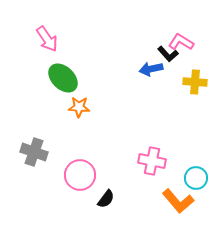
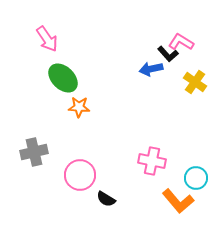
yellow cross: rotated 30 degrees clockwise
gray cross: rotated 32 degrees counterclockwise
black semicircle: rotated 84 degrees clockwise
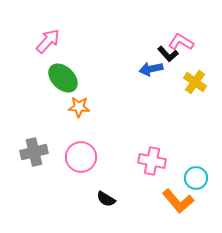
pink arrow: moved 1 px right, 2 px down; rotated 104 degrees counterclockwise
pink circle: moved 1 px right, 18 px up
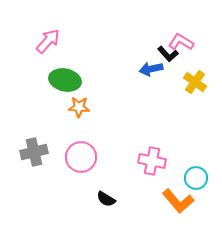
green ellipse: moved 2 px right, 2 px down; rotated 32 degrees counterclockwise
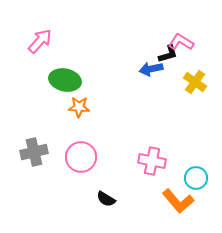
pink arrow: moved 8 px left
black L-shape: rotated 65 degrees counterclockwise
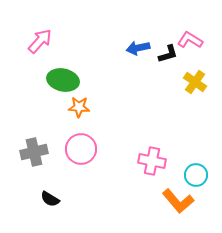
pink L-shape: moved 9 px right, 2 px up
blue arrow: moved 13 px left, 21 px up
green ellipse: moved 2 px left
pink circle: moved 8 px up
cyan circle: moved 3 px up
black semicircle: moved 56 px left
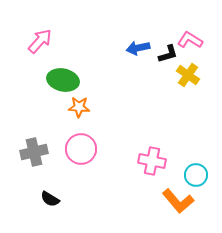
yellow cross: moved 7 px left, 7 px up
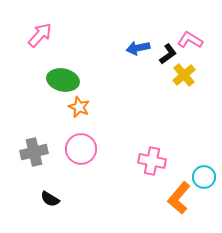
pink arrow: moved 6 px up
black L-shape: rotated 20 degrees counterclockwise
yellow cross: moved 4 px left; rotated 15 degrees clockwise
orange star: rotated 20 degrees clockwise
cyan circle: moved 8 px right, 2 px down
orange L-shape: moved 1 px right, 3 px up; rotated 80 degrees clockwise
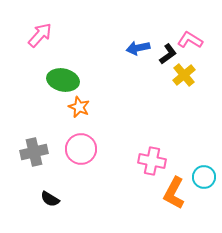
orange L-shape: moved 5 px left, 5 px up; rotated 12 degrees counterclockwise
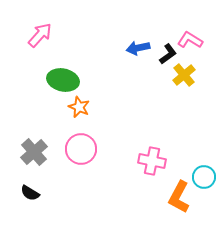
gray cross: rotated 28 degrees counterclockwise
orange L-shape: moved 5 px right, 4 px down
black semicircle: moved 20 px left, 6 px up
